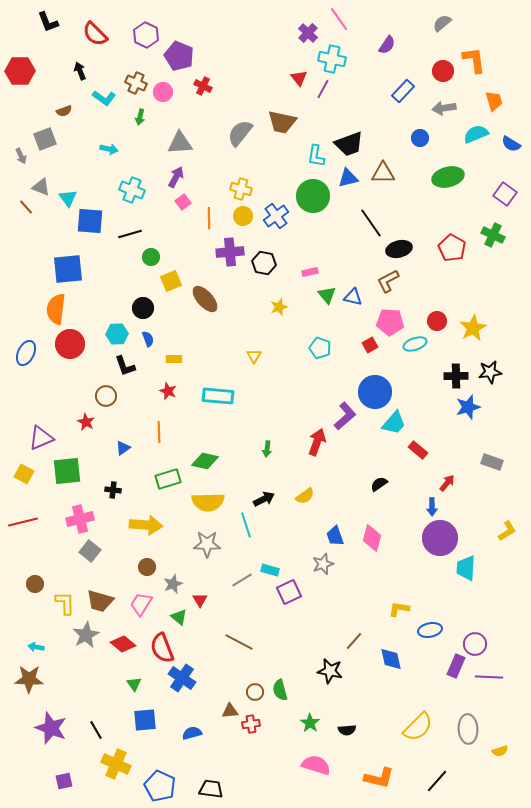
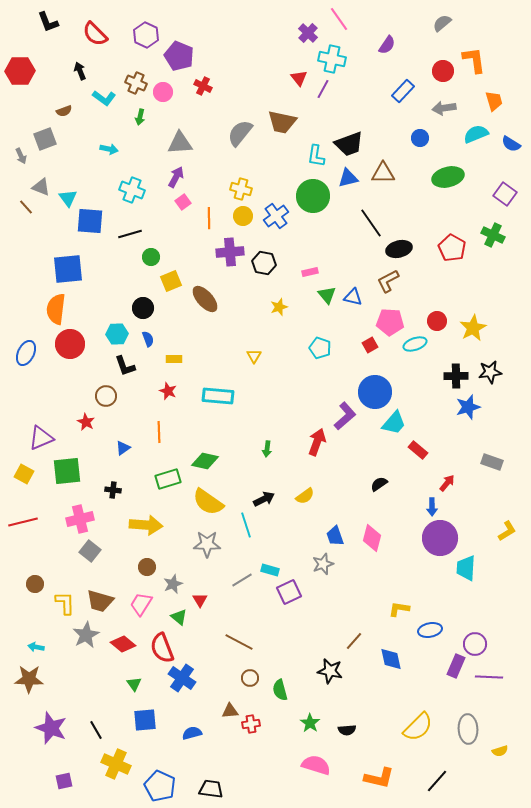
yellow semicircle at (208, 502): rotated 36 degrees clockwise
brown circle at (255, 692): moved 5 px left, 14 px up
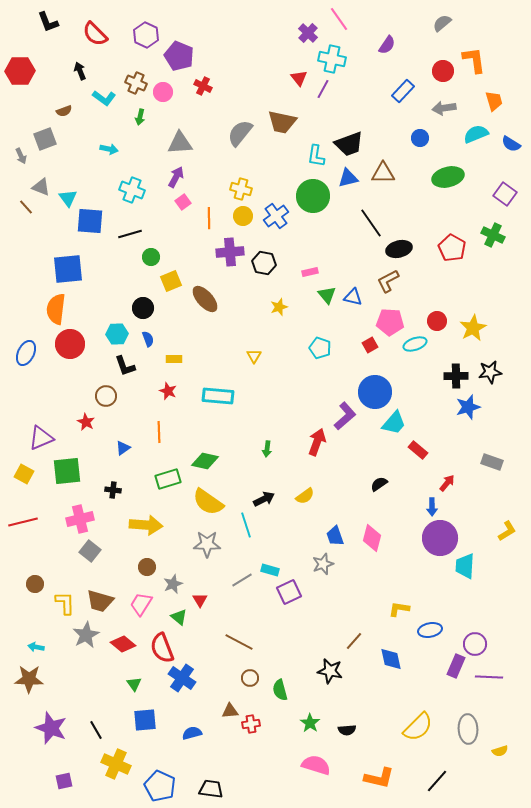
cyan trapezoid at (466, 568): moved 1 px left, 2 px up
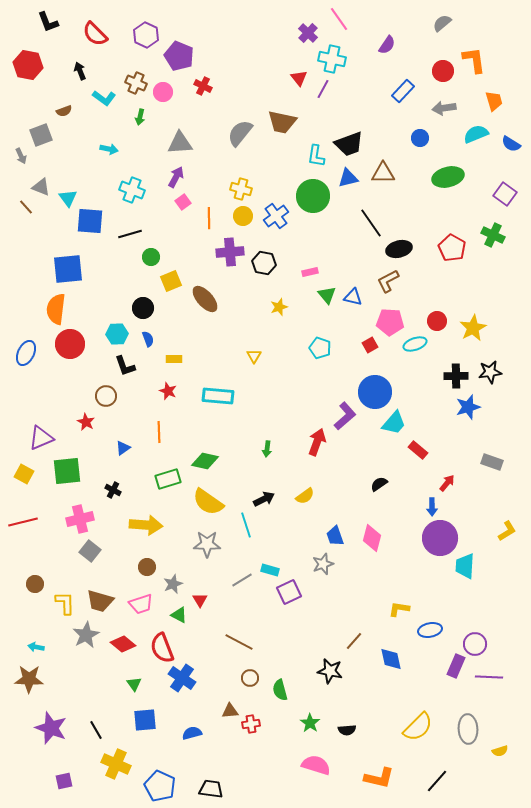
red hexagon at (20, 71): moved 8 px right, 6 px up; rotated 12 degrees clockwise
gray square at (45, 139): moved 4 px left, 4 px up
black cross at (113, 490): rotated 21 degrees clockwise
pink trapezoid at (141, 604): rotated 140 degrees counterclockwise
green triangle at (179, 617): moved 2 px up; rotated 12 degrees counterclockwise
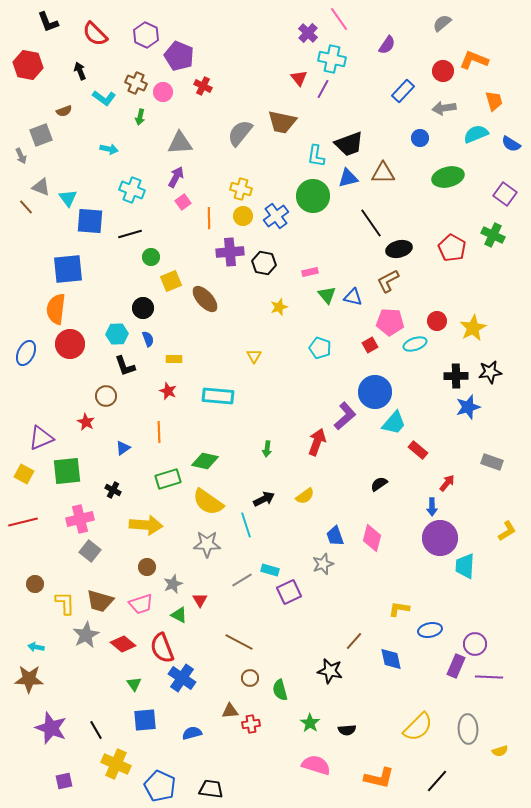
orange L-shape at (474, 60): rotated 60 degrees counterclockwise
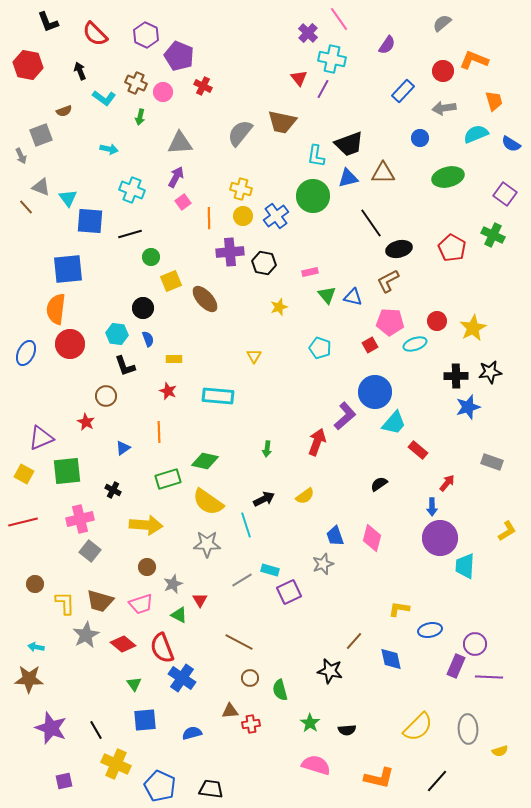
cyan hexagon at (117, 334): rotated 10 degrees clockwise
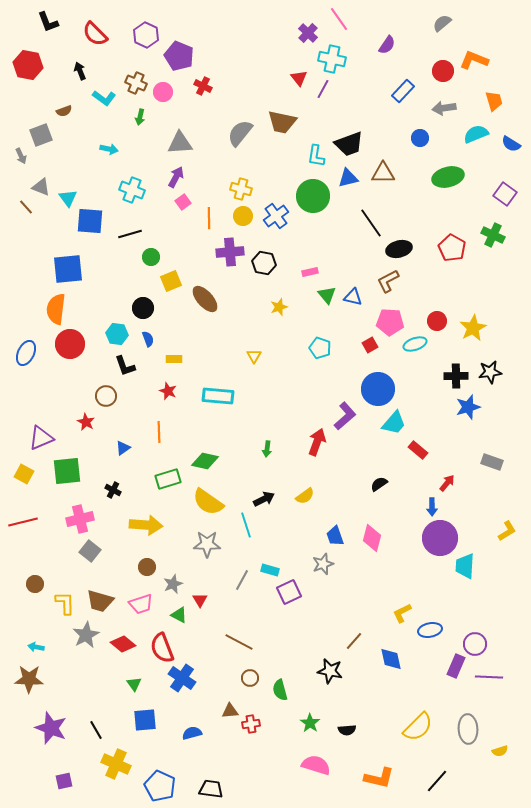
blue circle at (375, 392): moved 3 px right, 3 px up
gray line at (242, 580): rotated 30 degrees counterclockwise
yellow L-shape at (399, 609): moved 3 px right, 4 px down; rotated 35 degrees counterclockwise
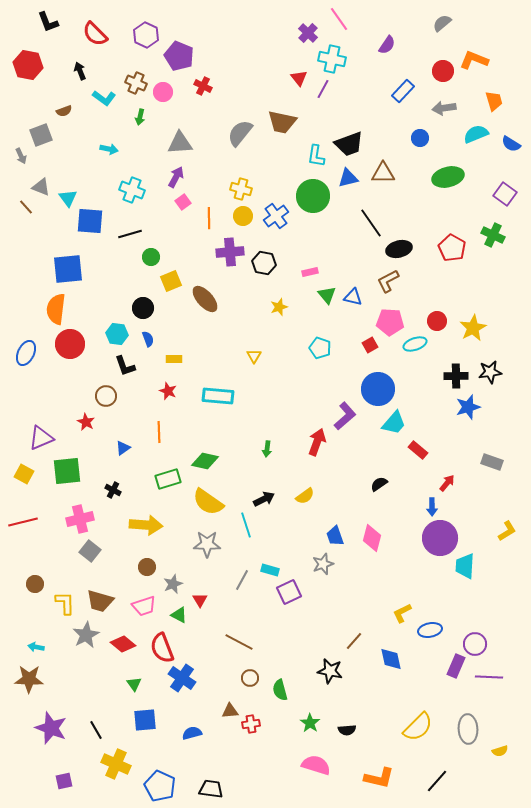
pink trapezoid at (141, 604): moved 3 px right, 2 px down
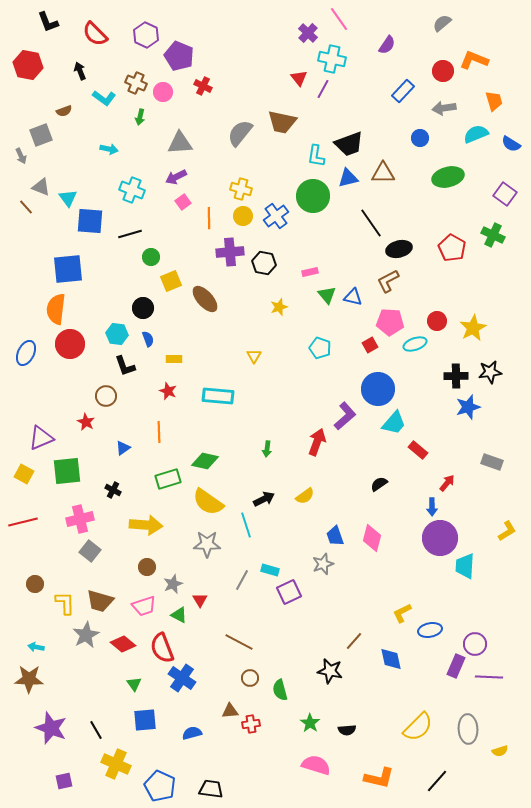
purple arrow at (176, 177): rotated 145 degrees counterclockwise
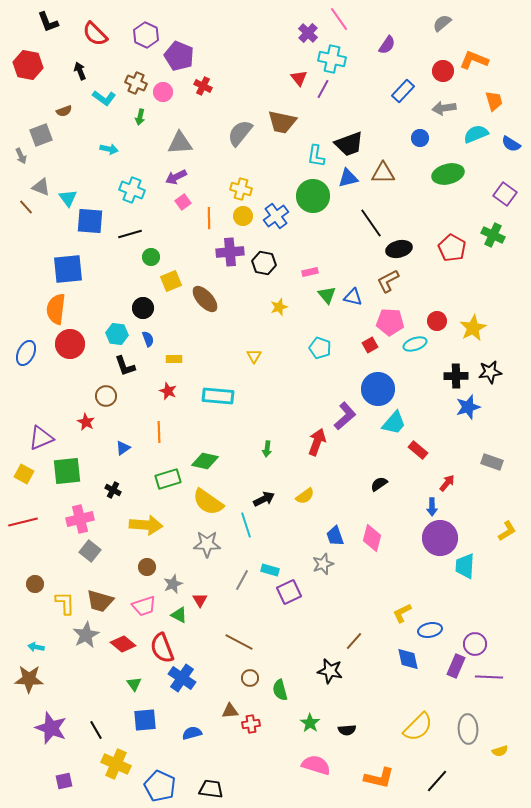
green ellipse at (448, 177): moved 3 px up
blue diamond at (391, 659): moved 17 px right
